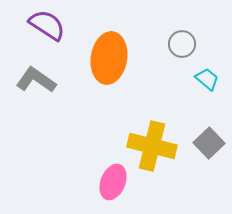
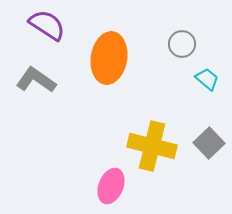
pink ellipse: moved 2 px left, 4 px down
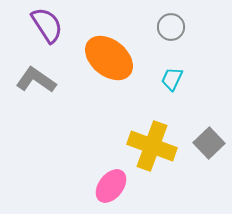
purple semicircle: rotated 24 degrees clockwise
gray circle: moved 11 px left, 17 px up
orange ellipse: rotated 60 degrees counterclockwise
cyan trapezoid: moved 35 px left; rotated 105 degrees counterclockwise
yellow cross: rotated 6 degrees clockwise
pink ellipse: rotated 16 degrees clockwise
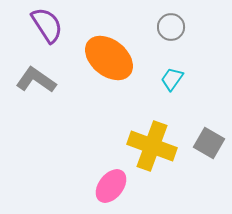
cyan trapezoid: rotated 10 degrees clockwise
gray square: rotated 16 degrees counterclockwise
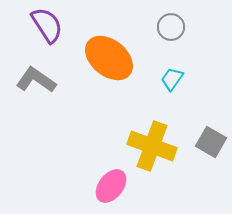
gray square: moved 2 px right, 1 px up
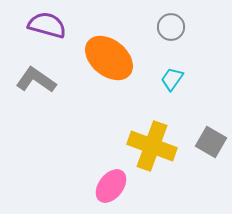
purple semicircle: rotated 42 degrees counterclockwise
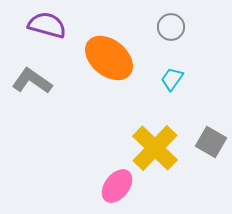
gray L-shape: moved 4 px left, 1 px down
yellow cross: moved 3 px right, 2 px down; rotated 24 degrees clockwise
pink ellipse: moved 6 px right
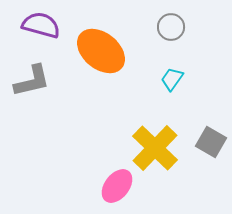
purple semicircle: moved 6 px left
orange ellipse: moved 8 px left, 7 px up
gray L-shape: rotated 132 degrees clockwise
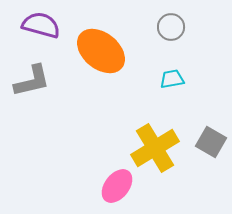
cyan trapezoid: rotated 45 degrees clockwise
yellow cross: rotated 15 degrees clockwise
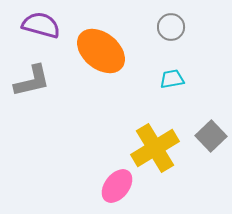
gray square: moved 6 px up; rotated 16 degrees clockwise
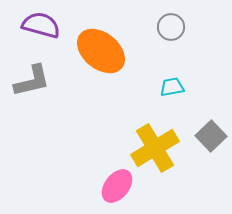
cyan trapezoid: moved 8 px down
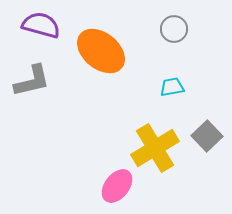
gray circle: moved 3 px right, 2 px down
gray square: moved 4 px left
